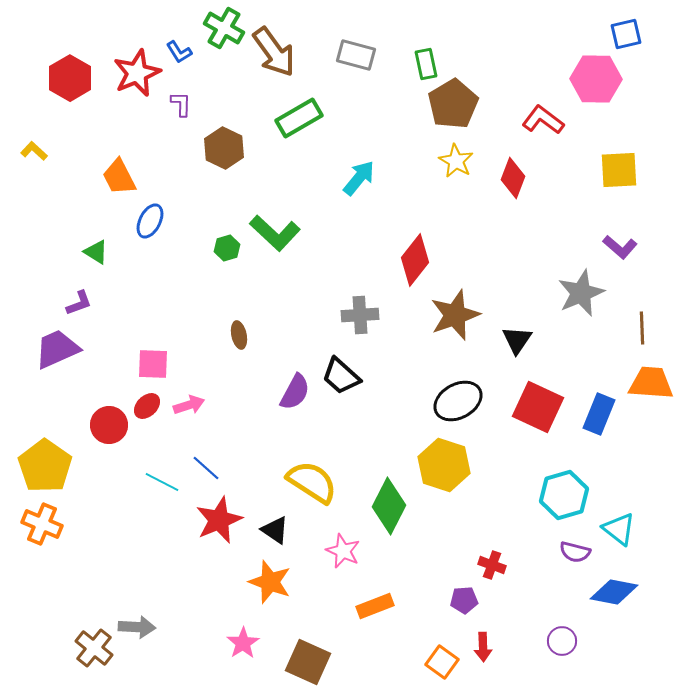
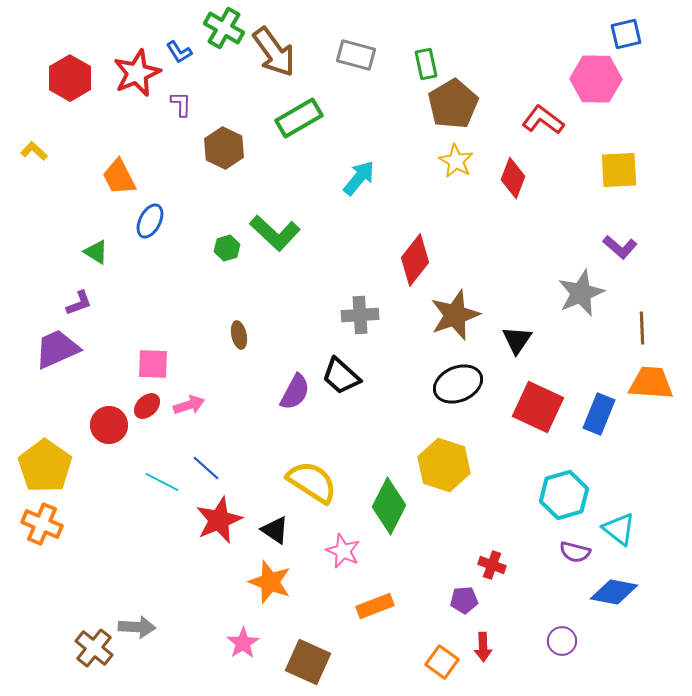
black ellipse at (458, 401): moved 17 px up; rotated 6 degrees clockwise
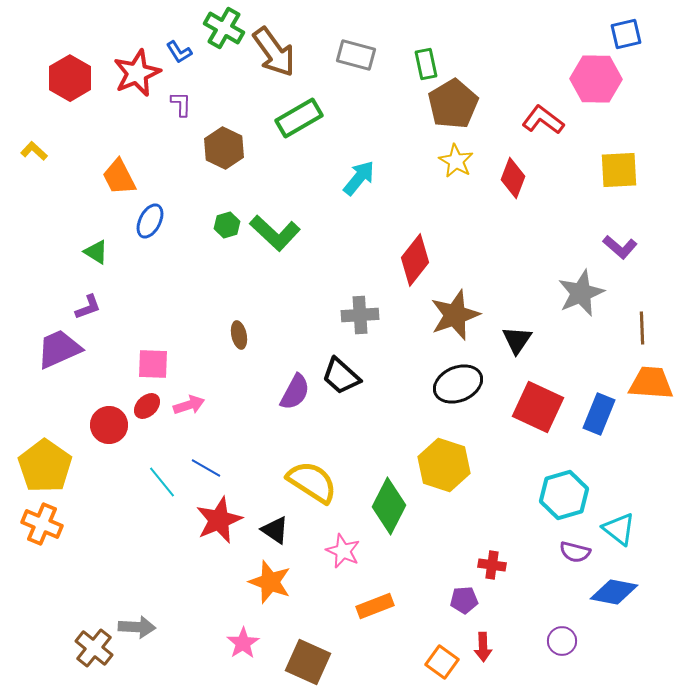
green hexagon at (227, 248): moved 23 px up
purple L-shape at (79, 303): moved 9 px right, 4 px down
purple trapezoid at (57, 349): moved 2 px right
blue line at (206, 468): rotated 12 degrees counterclockwise
cyan line at (162, 482): rotated 24 degrees clockwise
red cross at (492, 565): rotated 12 degrees counterclockwise
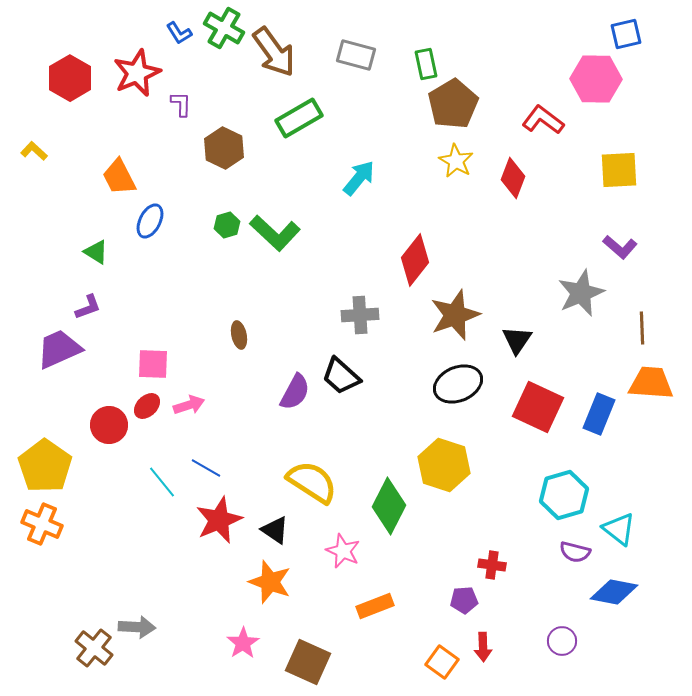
blue L-shape at (179, 52): moved 19 px up
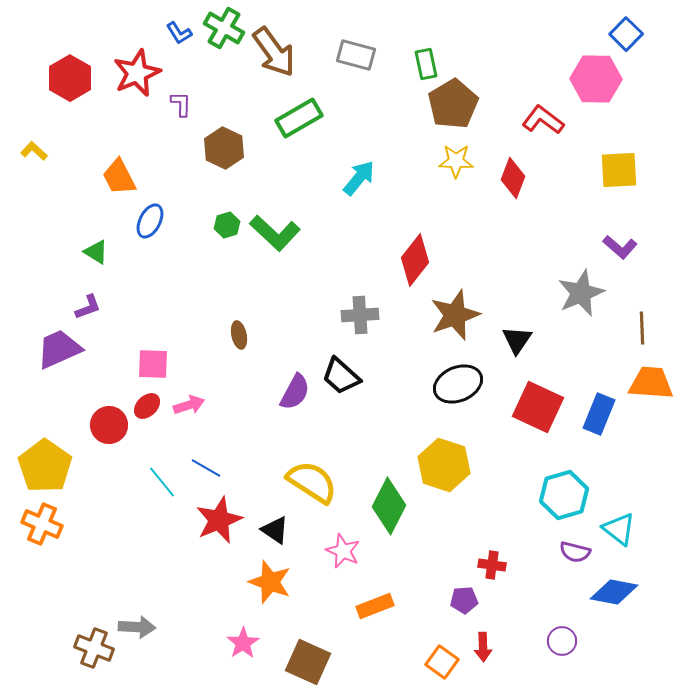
blue square at (626, 34): rotated 32 degrees counterclockwise
yellow star at (456, 161): rotated 28 degrees counterclockwise
brown cross at (94, 648): rotated 18 degrees counterclockwise
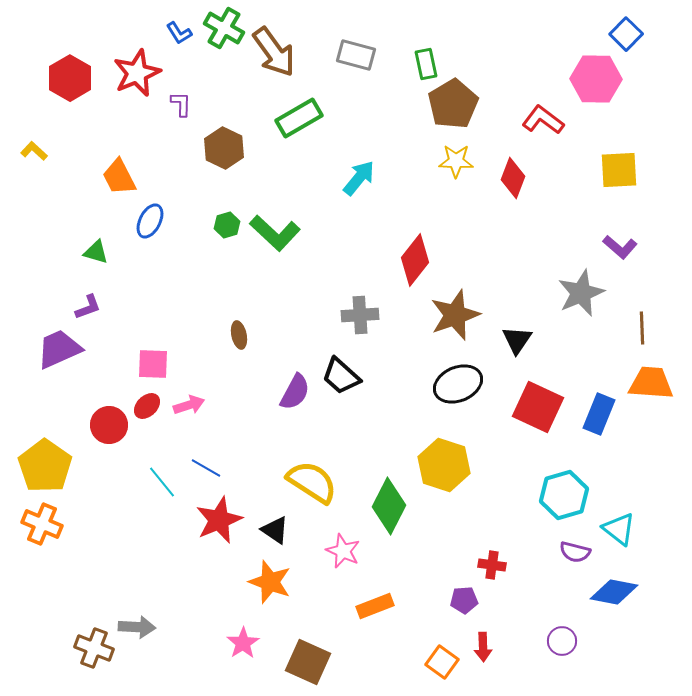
green triangle at (96, 252): rotated 16 degrees counterclockwise
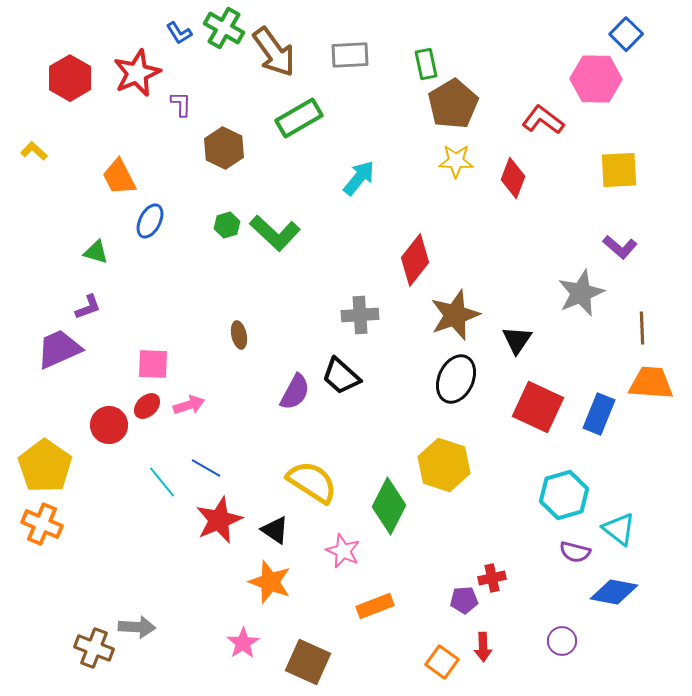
gray rectangle at (356, 55): moved 6 px left; rotated 18 degrees counterclockwise
black ellipse at (458, 384): moved 2 px left, 5 px up; rotated 42 degrees counterclockwise
red cross at (492, 565): moved 13 px down; rotated 20 degrees counterclockwise
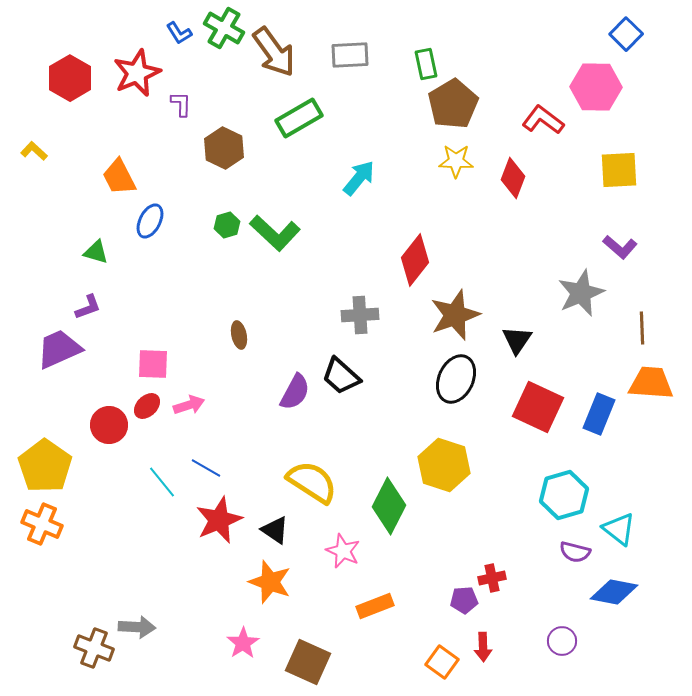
pink hexagon at (596, 79): moved 8 px down
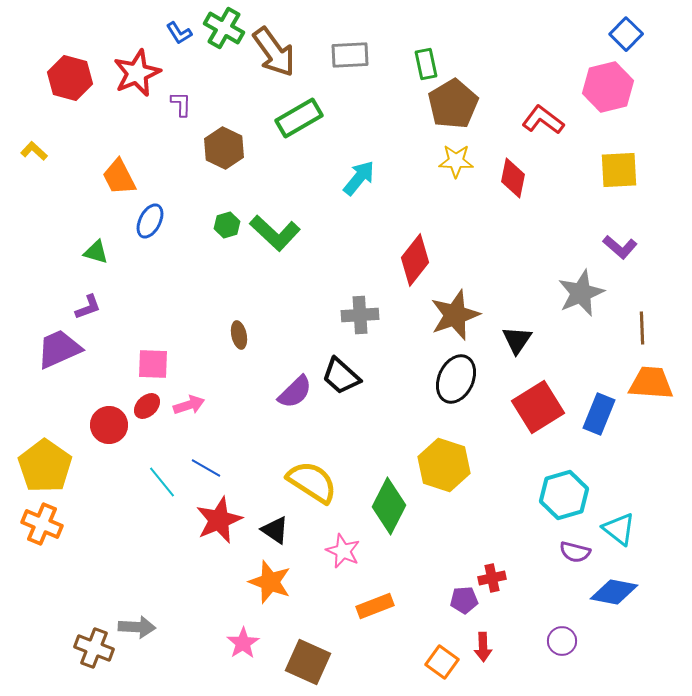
red hexagon at (70, 78): rotated 15 degrees counterclockwise
pink hexagon at (596, 87): moved 12 px right; rotated 15 degrees counterclockwise
red diamond at (513, 178): rotated 9 degrees counterclockwise
purple semicircle at (295, 392): rotated 18 degrees clockwise
red square at (538, 407): rotated 33 degrees clockwise
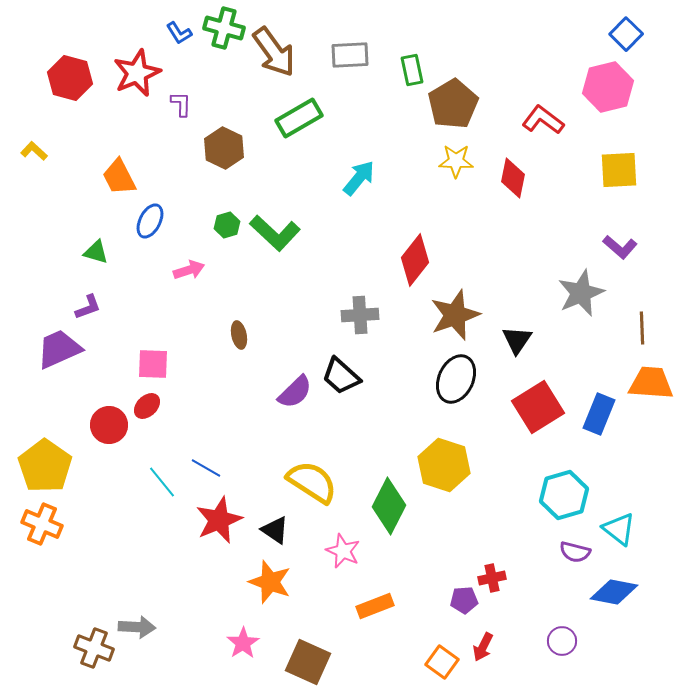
green cross at (224, 28): rotated 15 degrees counterclockwise
green rectangle at (426, 64): moved 14 px left, 6 px down
pink arrow at (189, 405): moved 135 px up
red arrow at (483, 647): rotated 28 degrees clockwise
